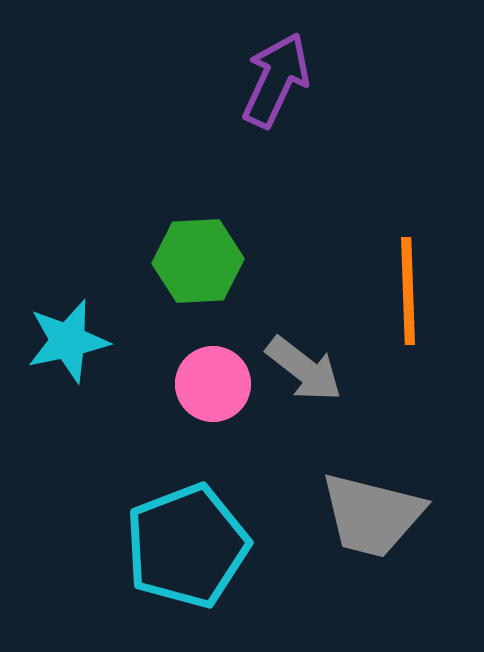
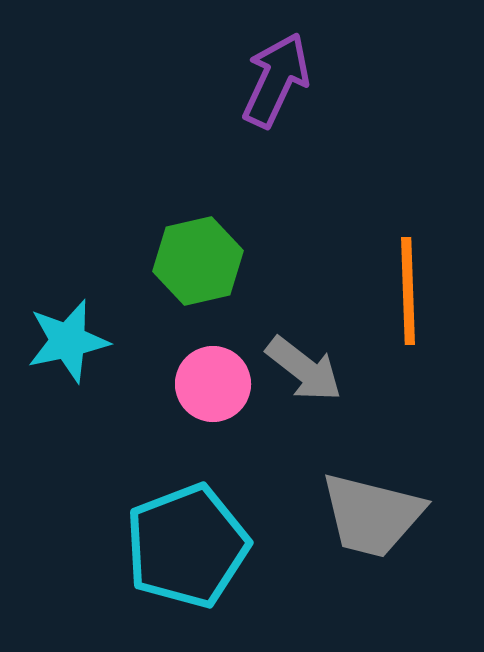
green hexagon: rotated 10 degrees counterclockwise
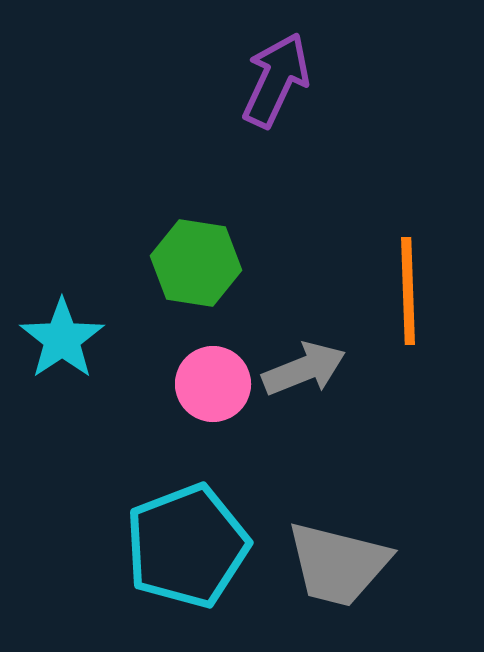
green hexagon: moved 2 px left, 2 px down; rotated 22 degrees clockwise
cyan star: moved 6 px left, 2 px up; rotated 22 degrees counterclockwise
gray arrow: rotated 60 degrees counterclockwise
gray trapezoid: moved 34 px left, 49 px down
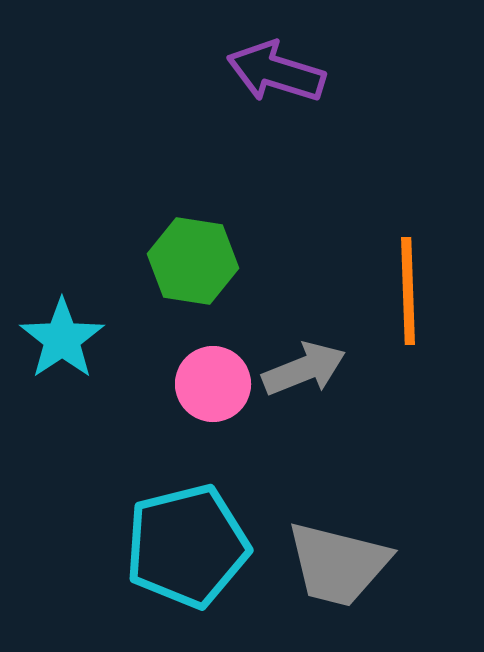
purple arrow: moved 8 px up; rotated 98 degrees counterclockwise
green hexagon: moved 3 px left, 2 px up
cyan pentagon: rotated 7 degrees clockwise
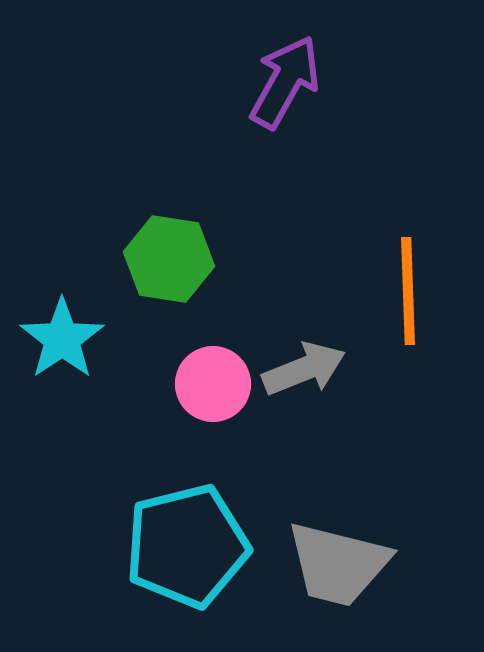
purple arrow: moved 9 px right, 10 px down; rotated 102 degrees clockwise
green hexagon: moved 24 px left, 2 px up
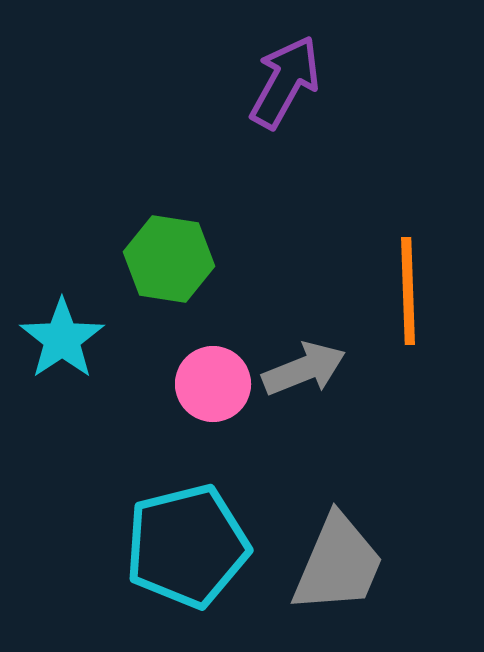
gray trapezoid: rotated 81 degrees counterclockwise
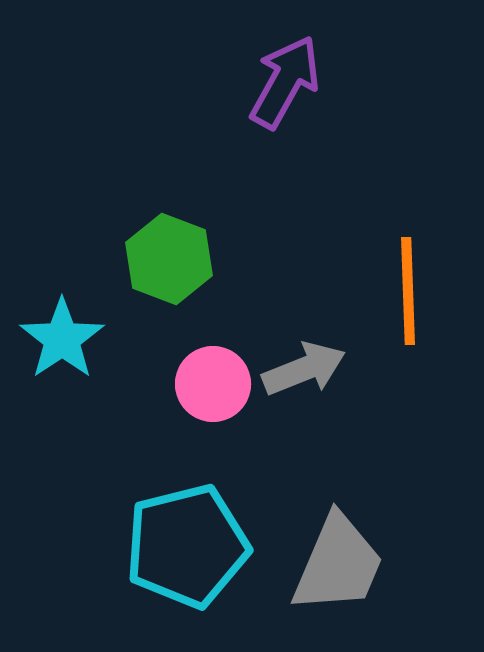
green hexagon: rotated 12 degrees clockwise
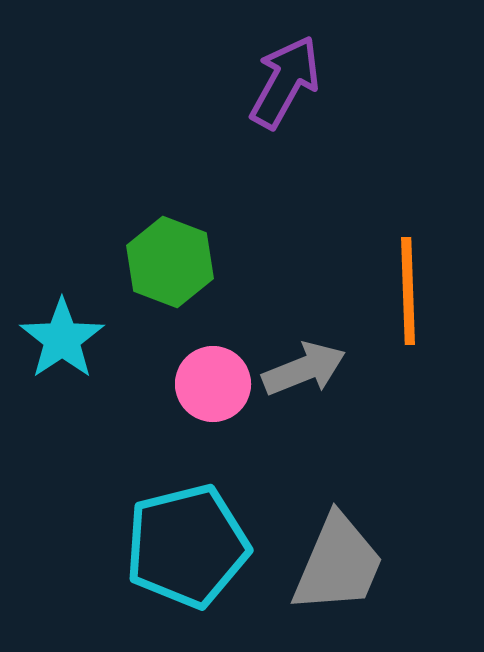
green hexagon: moved 1 px right, 3 px down
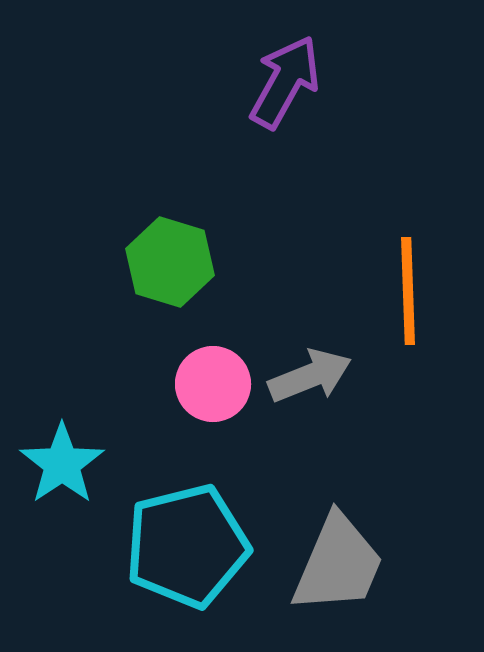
green hexagon: rotated 4 degrees counterclockwise
cyan star: moved 125 px down
gray arrow: moved 6 px right, 7 px down
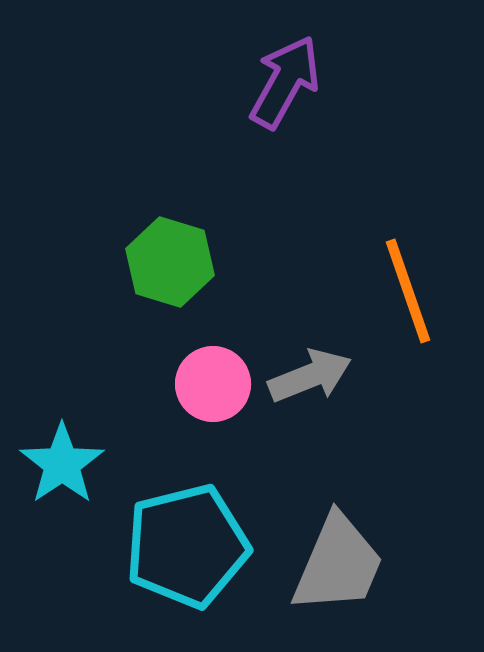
orange line: rotated 17 degrees counterclockwise
